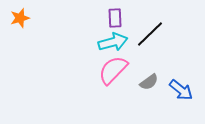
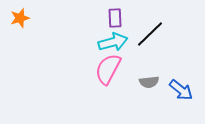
pink semicircle: moved 5 px left, 1 px up; rotated 16 degrees counterclockwise
gray semicircle: rotated 30 degrees clockwise
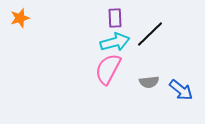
cyan arrow: moved 2 px right
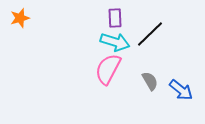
cyan arrow: rotated 32 degrees clockwise
gray semicircle: moved 1 px right, 1 px up; rotated 114 degrees counterclockwise
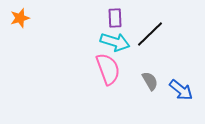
pink semicircle: rotated 132 degrees clockwise
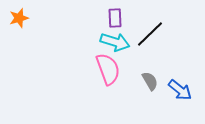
orange star: moved 1 px left
blue arrow: moved 1 px left
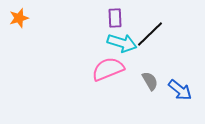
cyan arrow: moved 7 px right, 1 px down
pink semicircle: rotated 92 degrees counterclockwise
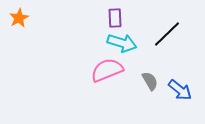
orange star: rotated 12 degrees counterclockwise
black line: moved 17 px right
pink semicircle: moved 1 px left, 1 px down
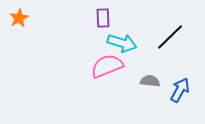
purple rectangle: moved 12 px left
black line: moved 3 px right, 3 px down
pink semicircle: moved 4 px up
gray semicircle: rotated 54 degrees counterclockwise
blue arrow: rotated 100 degrees counterclockwise
